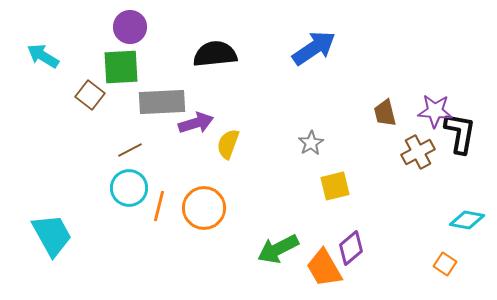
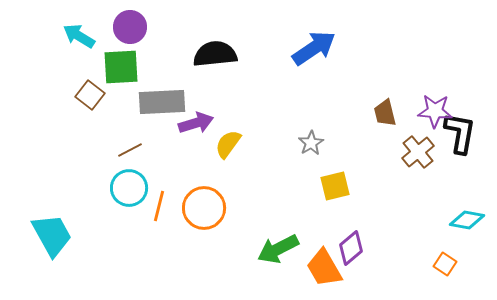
cyan arrow: moved 36 px right, 20 px up
yellow semicircle: rotated 16 degrees clockwise
brown cross: rotated 12 degrees counterclockwise
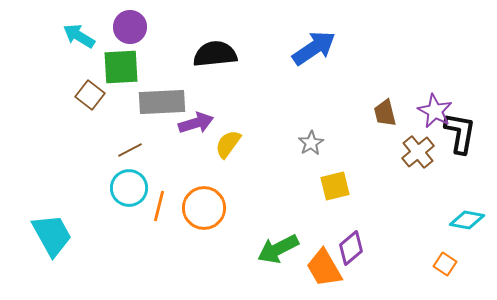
purple star: rotated 24 degrees clockwise
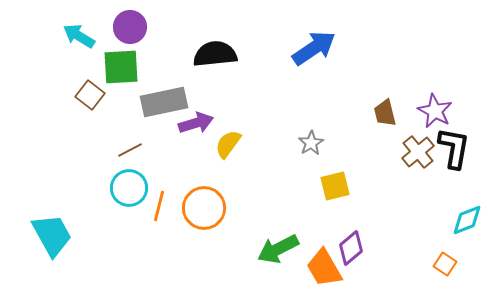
gray rectangle: moved 2 px right; rotated 9 degrees counterclockwise
black L-shape: moved 6 px left, 15 px down
cyan diamond: rotated 32 degrees counterclockwise
